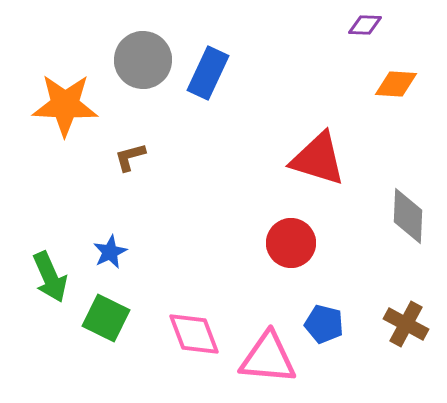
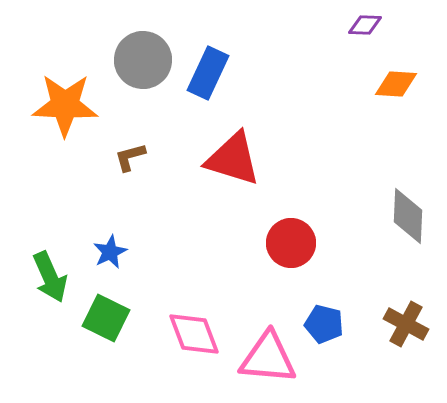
red triangle: moved 85 px left
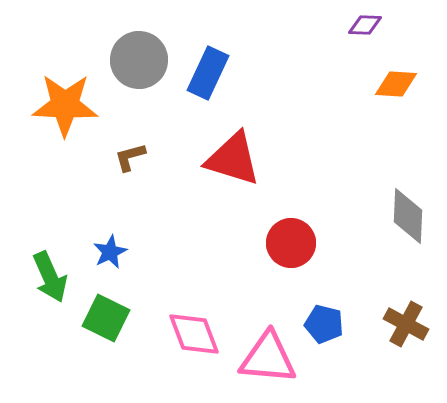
gray circle: moved 4 px left
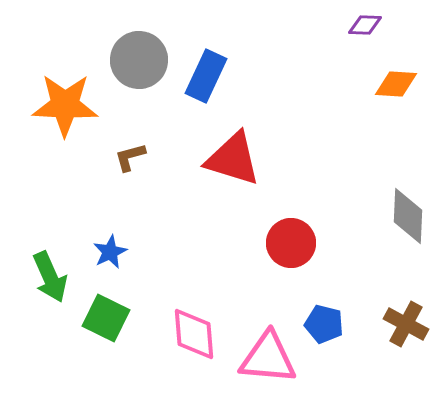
blue rectangle: moved 2 px left, 3 px down
pink diamond: rotated 16 degrees clockwise
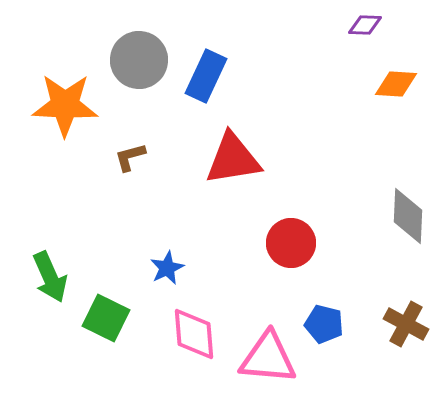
red triangle: rotated 26 degrees counterclockwise
blue star: moved 57 px right, 16 px down
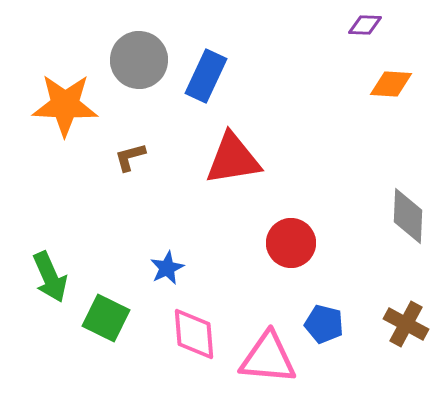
orange diamond: moved 5 px left
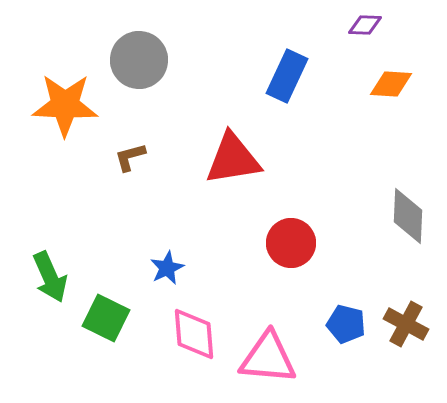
blue rectangle: moved 81 px right
blue pentagon: moved 22 px right
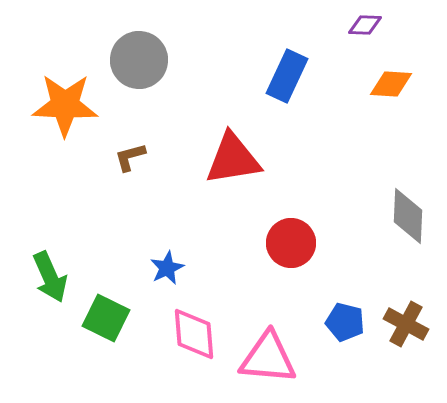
blue pentagon: moved 1 px left, 2 px up
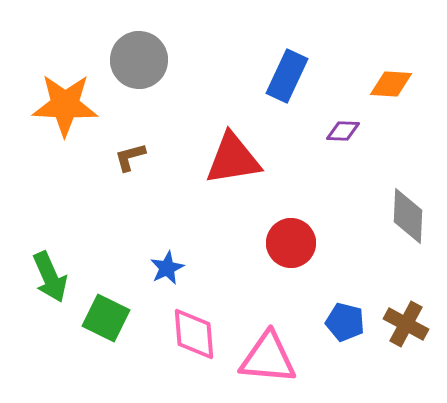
purple diamond: moved 22 px left, 106 px down
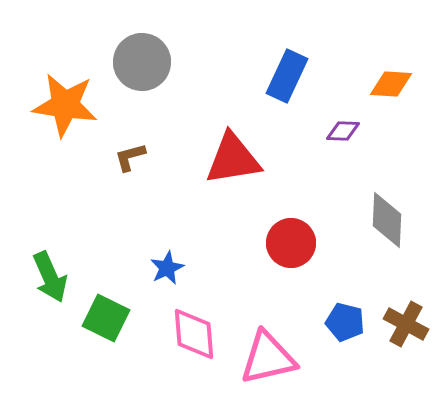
gray circle: moved 3 px right, 2 px down
orange star: rotated 6 degrees clockwise
gray diamond: moved 21 px left, 4 px down
pink triangle: rotated 18 degrees counterclockwise
